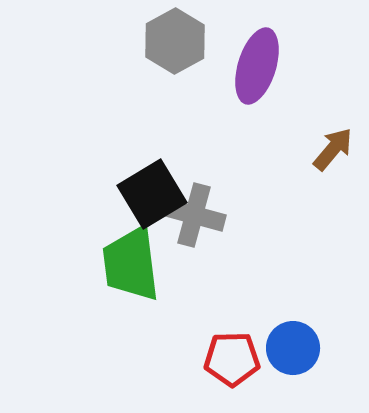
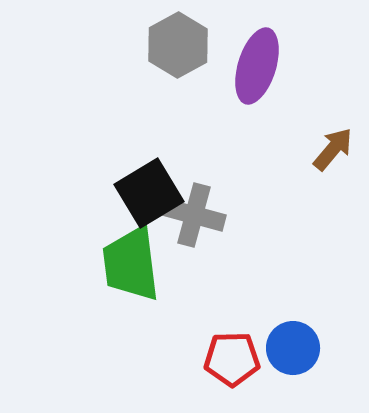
gray hexagon: moved 3 px right, 4 px down
black square: moved 3 px left, 1 px up
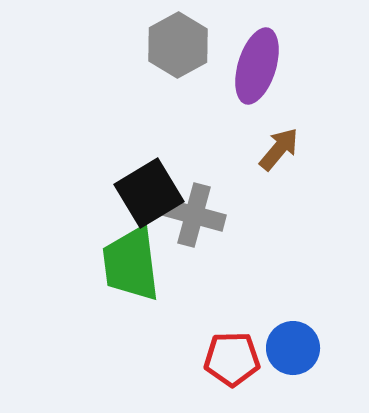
brown arrow: moved 54 px left
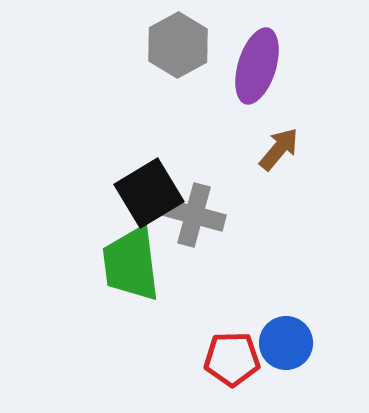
blue circle: moved 7 px left, 5 px up
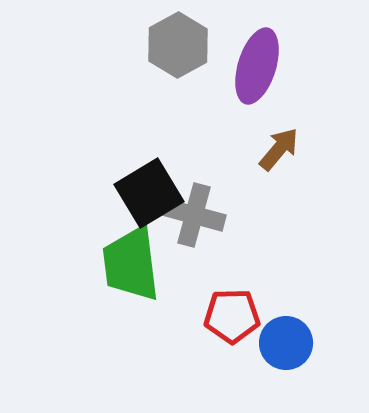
red pentagon: moved 43 px up
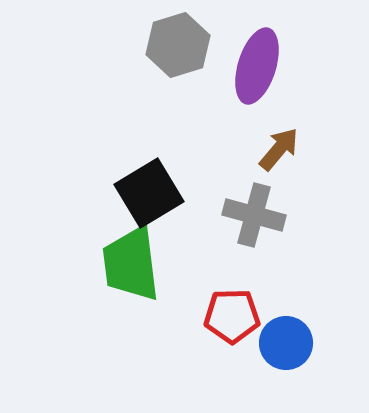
gray hexagon: rotated 12 degrees clockwise
gray cross: moved 60 px right
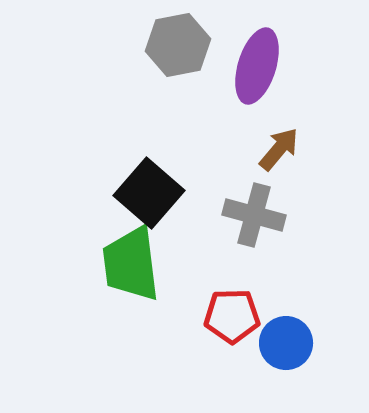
gray hexagon: rotated 6 degrees clockwise
black square: rotated 18 degrees counterclockwise
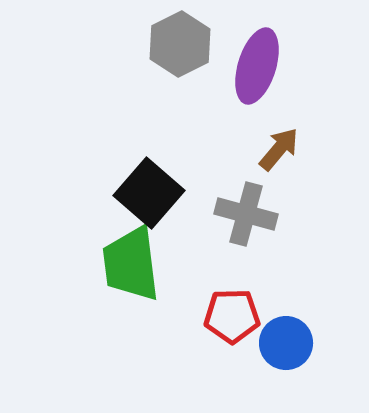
gray hexagon: moved 2 px right, 1 px up; rotated 16 degrees counterclockwise
gray cross: moved 8 px left, 1 px up
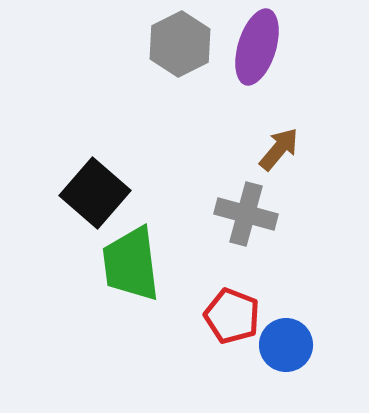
purple ellipse: moved 19 px up
black square: moved 54 px left
red pentagon: rotated 22 degrees clockwise
blue circle: moved 2 px down
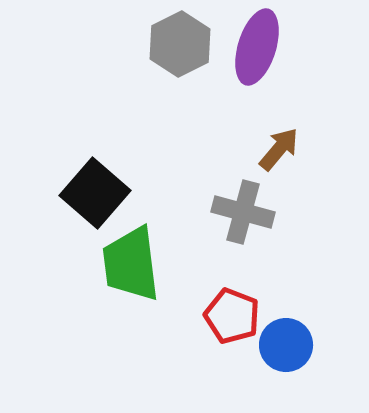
gray cross: moved 3 px left, 2 px up
